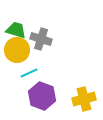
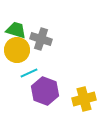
purple hexagon: moved 3 px right, 5 px up
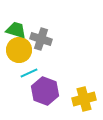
yellow circle: moved 2 px right
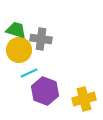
gray cross: rotated 10 degrees counterclockwise
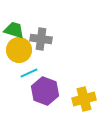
green trapezoid: moved 2 px left
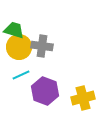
gray cross: moved 1 px right, 7 px down
yellow circle: moved 3 px up
cyan line: moved 8 px left, 2 px down
yellow cross: moved 1 px left, 1 px up
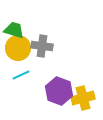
yellow circle: moved 1 px left, 1 px down
purple hexagon: moved 14 px right
